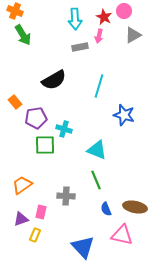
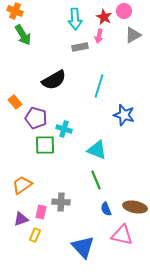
purple pentagon: rotated 25 degrees clockwise
gray cross: moved 5 px left, 6 px down
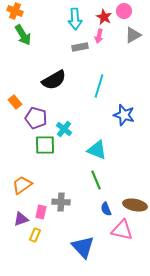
cyan cross: rotated 21 degrees clockwise
brown ellipse: moved 2 px up
pink triangle: moved 5 px up
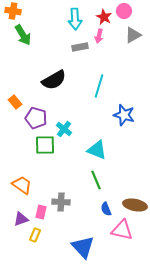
orange cross: moved 2 px left; rotated 14 degrees counterclockwise
orange trapezoid: rotated 70 degrees clockwise
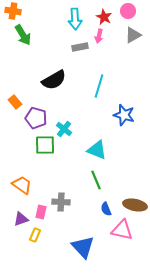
pink circle: moved 4 px right
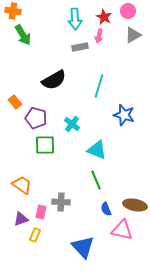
cyan cross: moved 8 px right, 5 px up
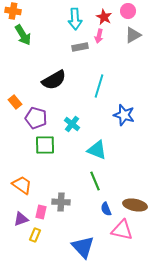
green line: moved 1 px left, 1 px down
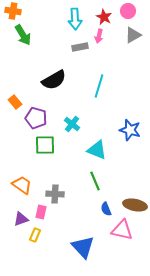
blue star: moved 6 px right, 15 px down
gray cross: moved 6 px left, 8 px up
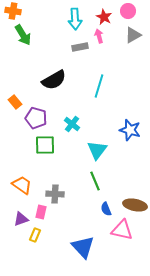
pink arrow: rotated 152 degrees clockwise
cyan triangle: rotated 45 degrees clockwise
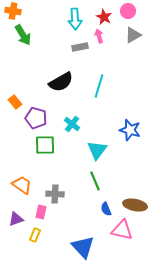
black semicircle: moved 7 px right, 2 px down
purple triangle: moved 5 px left
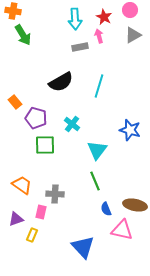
pink circle: moved 2 px right, 1 px up
yellow rectangle: moved 3 px left
